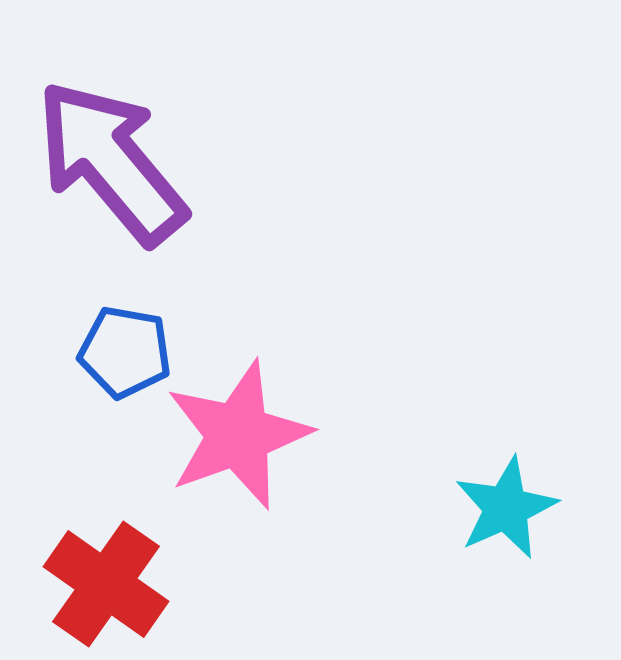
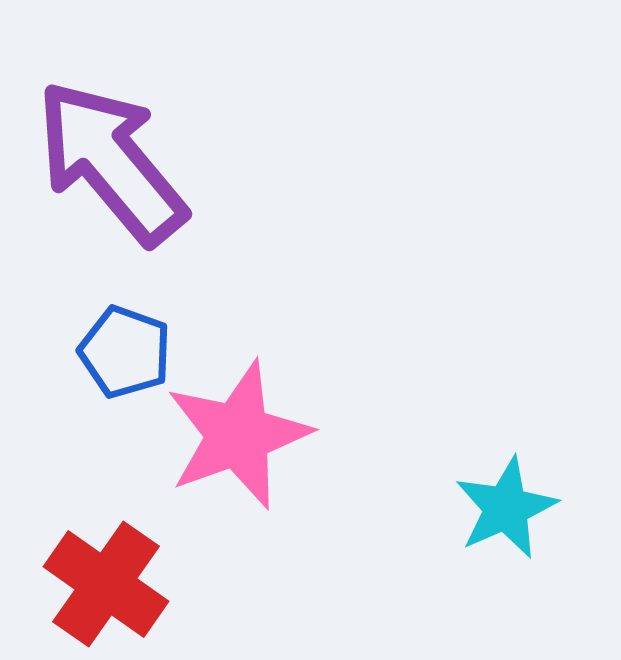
blue pentagon: rotated 10 degrees clockwise
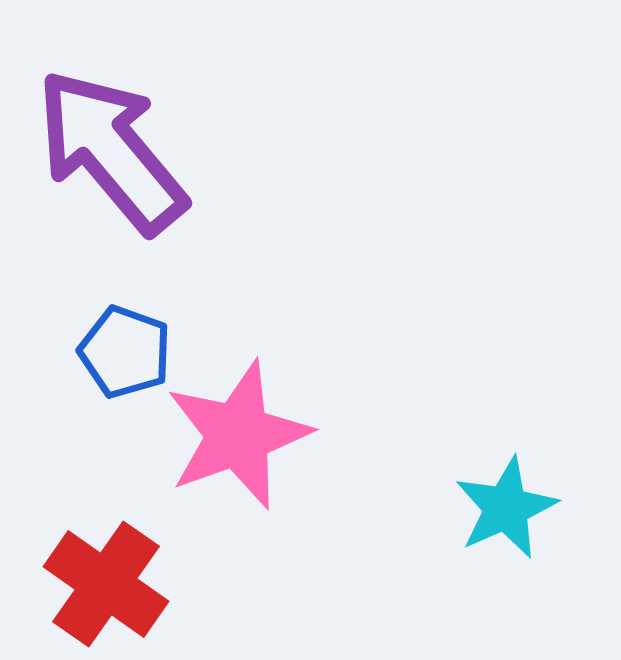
purple arrow: moved 11 px up
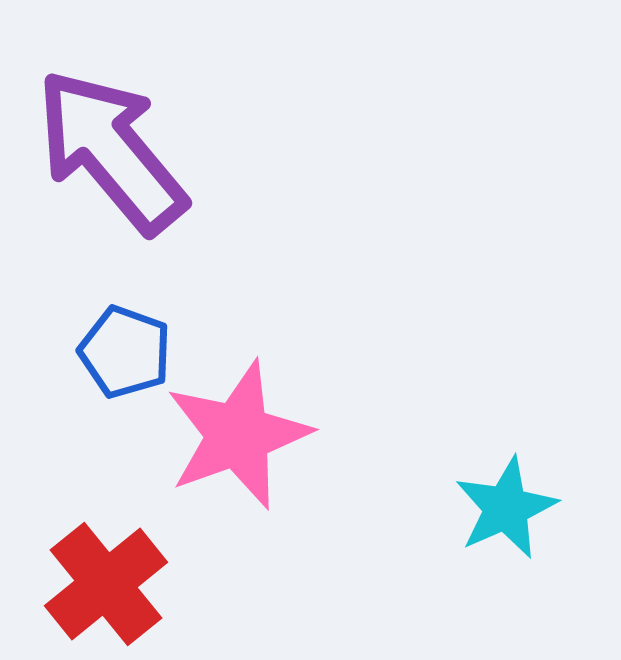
red cross: rotated 16 degrees clockwise
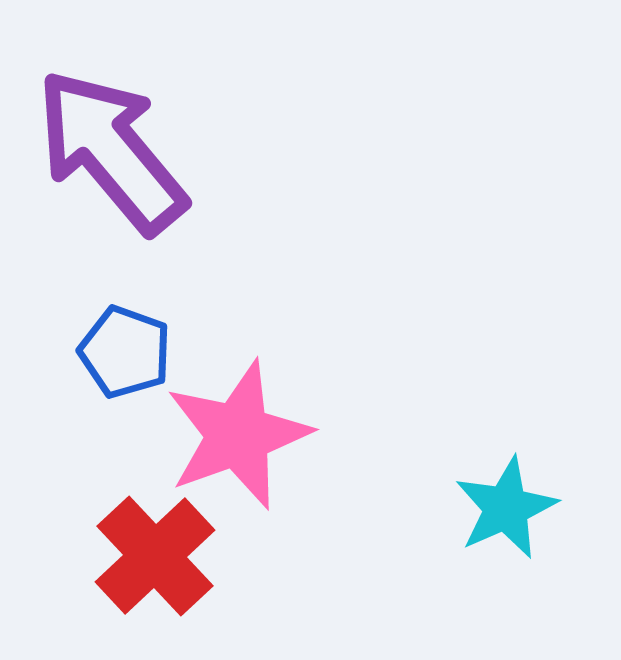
red cross: moved 49 px right, 28 px up; rotated 4 degrees counterclockwise
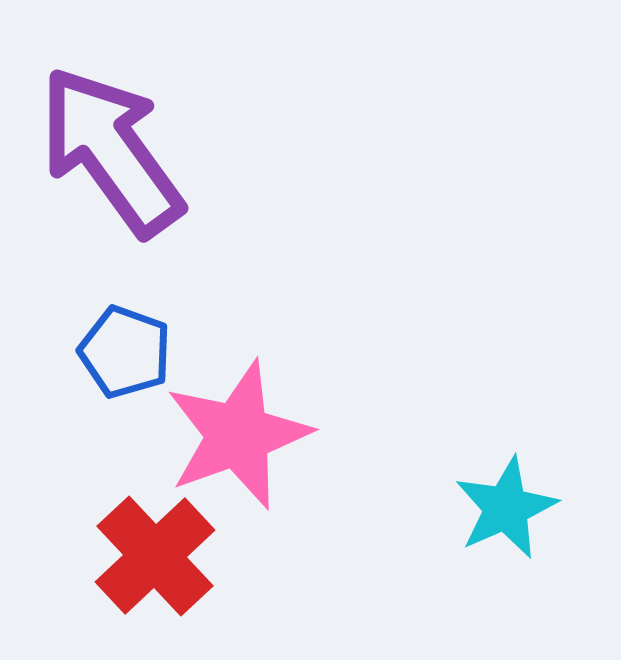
purple arrow: rotated 4 degrees clockwise
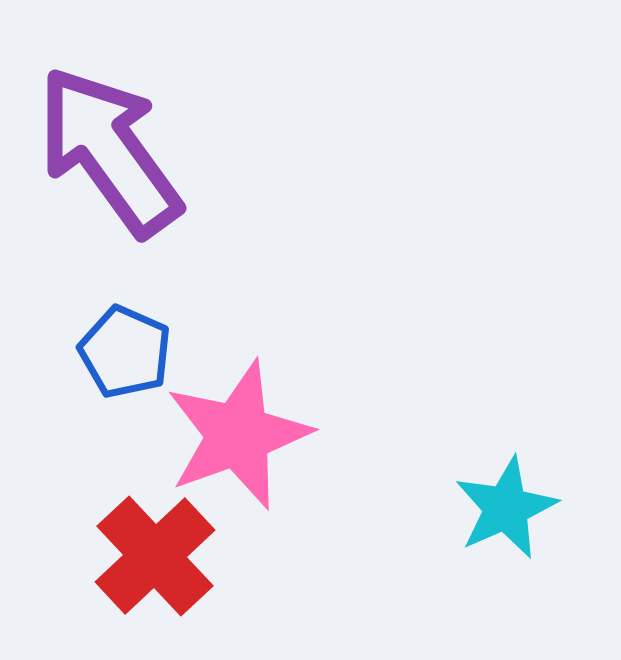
purple arrow: moved 2 px left
blue pentagon: rotated 4 degrees clockwise
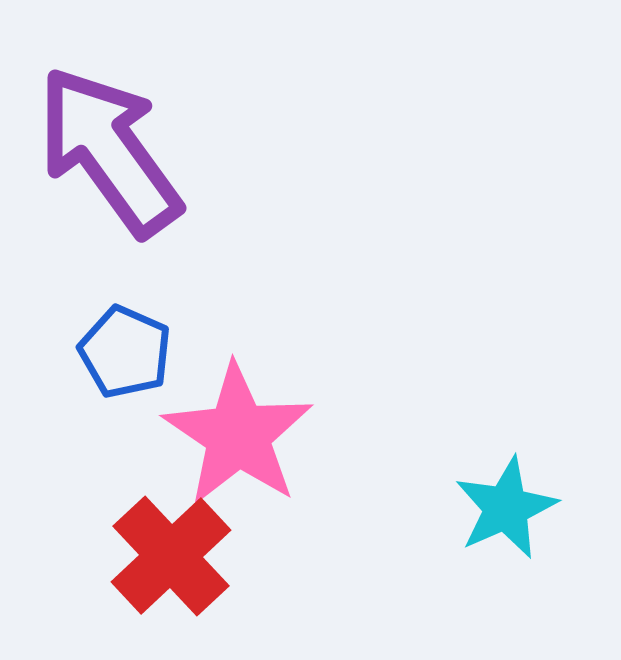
pink star: rotated 18 degrees counterclockwise
red cross: moved 16 px right
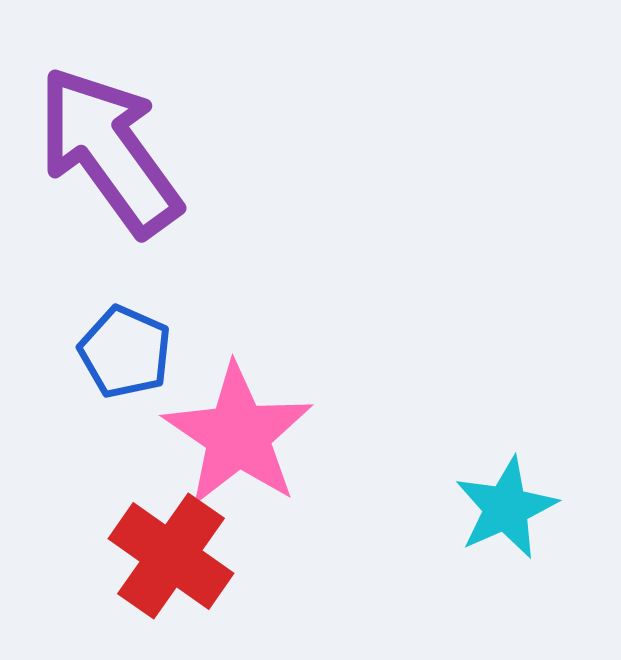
red cross: rotated 12 degrees counterclockwise
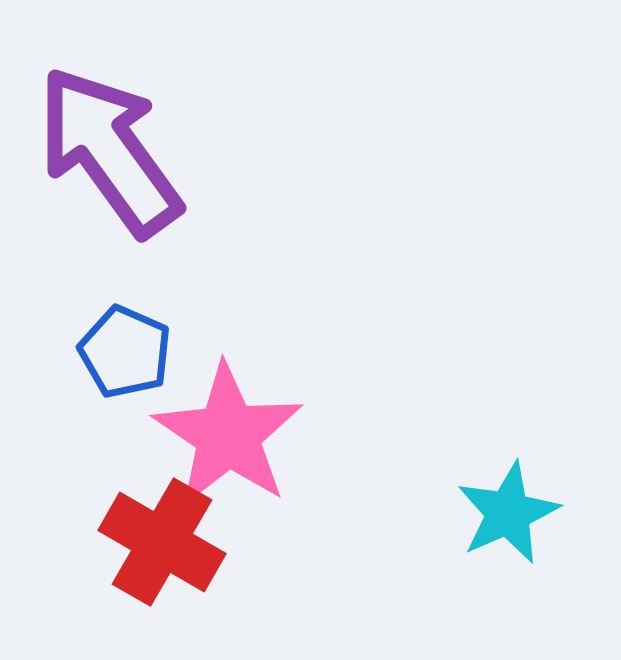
pink star: moved 10 px left
cyan star: moved 2 px right, 5 px down
red cross: moved 9 px left, 14 px up; rotated 5 degrees counterclockwise
